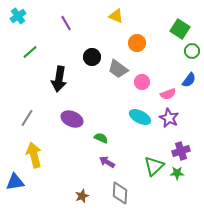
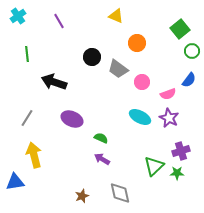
purple line: moved 7 px left, 2 px up
green square: rotated 18 degrees clockwise
green line: moved 3 px left, 2 px down; rotated 56 degrees counterclockwise
black arrow: moved 5 px left, 3 px down; rotated 100 degrees clockwise
purple arrow: moved 5 px left, 3 px up
gray diamond: rotated 15 degrees counterclockwise
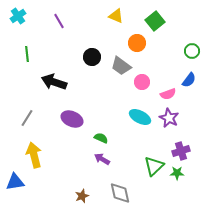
green square: moved 25 px left, 8 px up
gray trapezoid: moved 3 px right, 3 px up
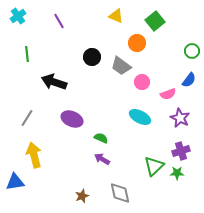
purple star: moved 11 px right
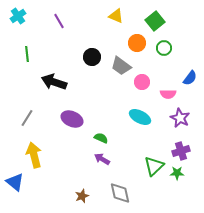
green circle: moved 28 px left, 3 px up
blue semicircle: moved 1 px right, 2 px up
pink semicircle: rotated 21 degrees clockwise
blue triangle: rotated 48 degrees clockwise
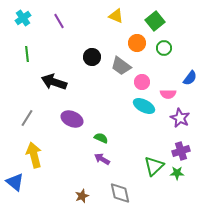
cyan cross: moved 5 px right, 2 px down
cyan ellipse: moved 4 px right, 11 px up
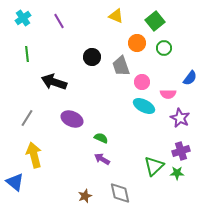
gray trapezoid: rotated 35 degrees clockwise
brown star: moved 3 px right
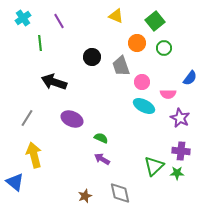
green line: moved 13 px right, 11 px up
purple cross: rotated 24 degrees clockwise
